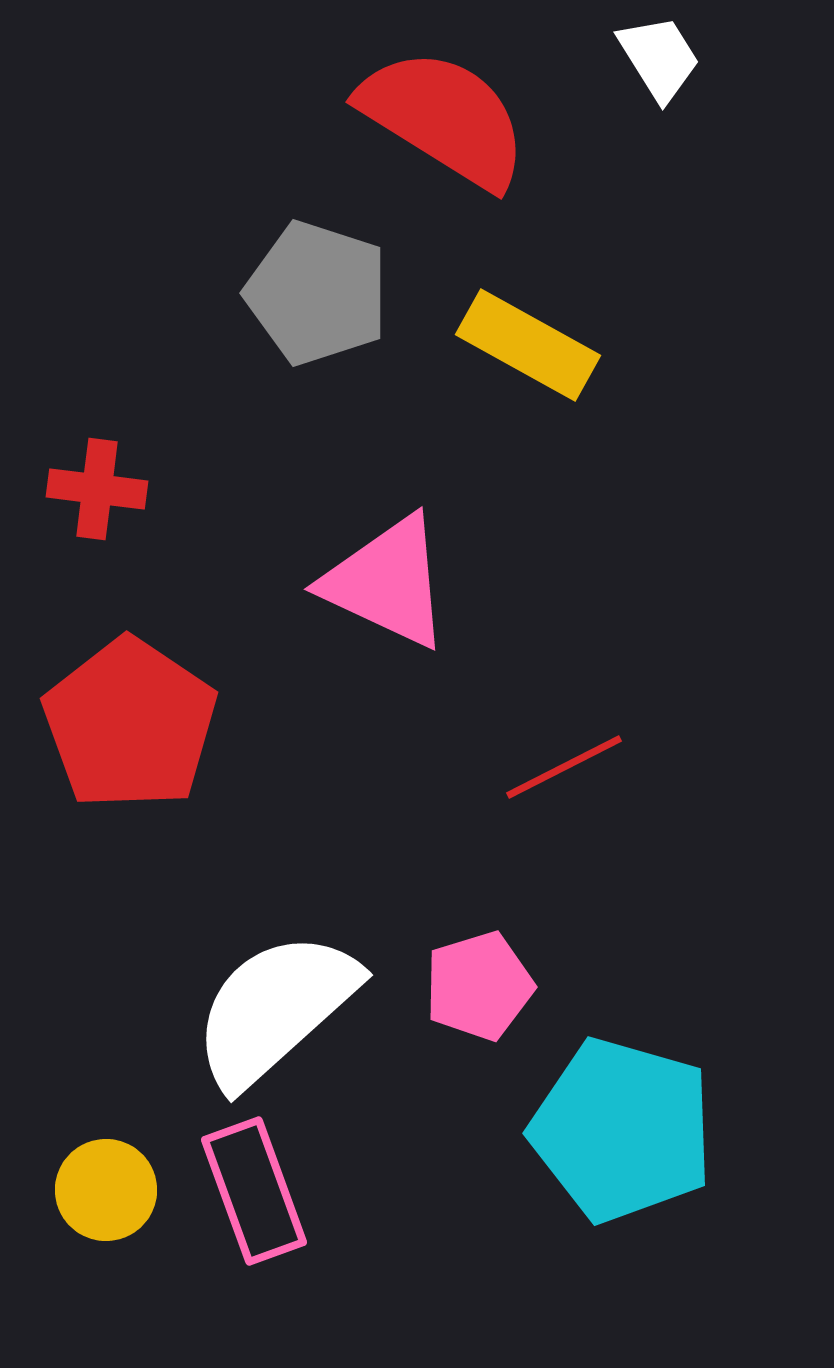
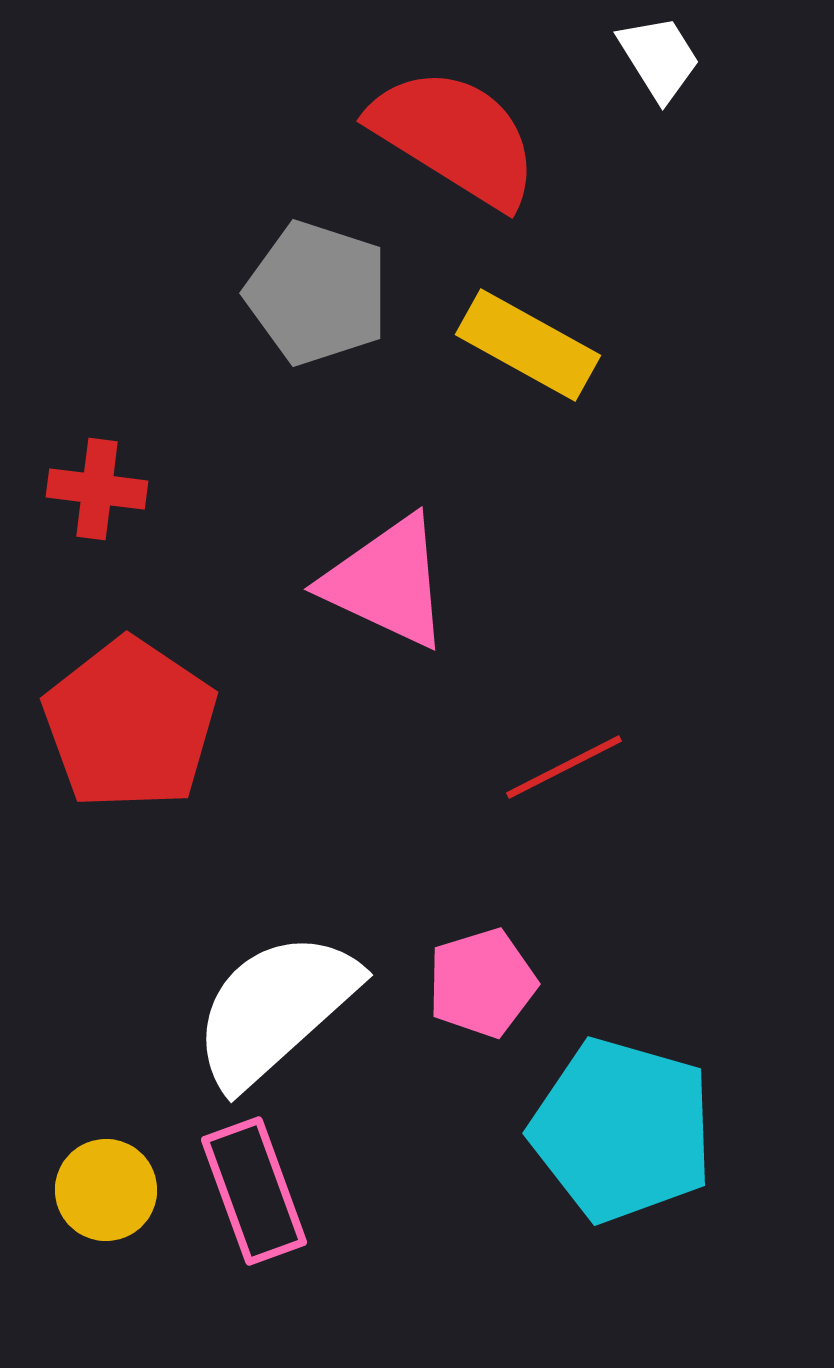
red semicircle: moved 11 px right, 19 px down
pink pentagon: moved 3 px right, 3 px up
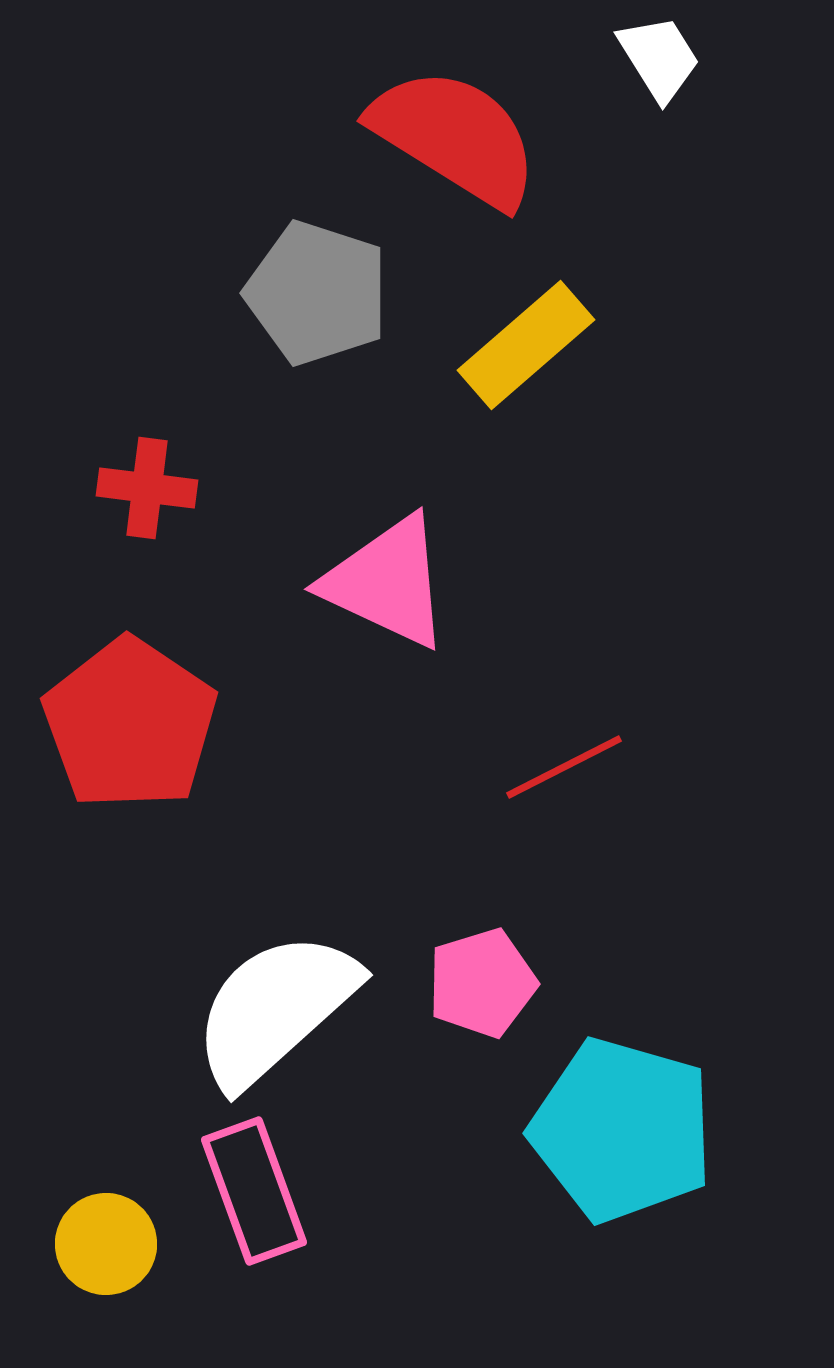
yellow rectangle: moved 2 px left; rotated 70 degrees counterclockwise
red cross: moved 50 px right, 1 px up
yellow circle: moved 54 px down
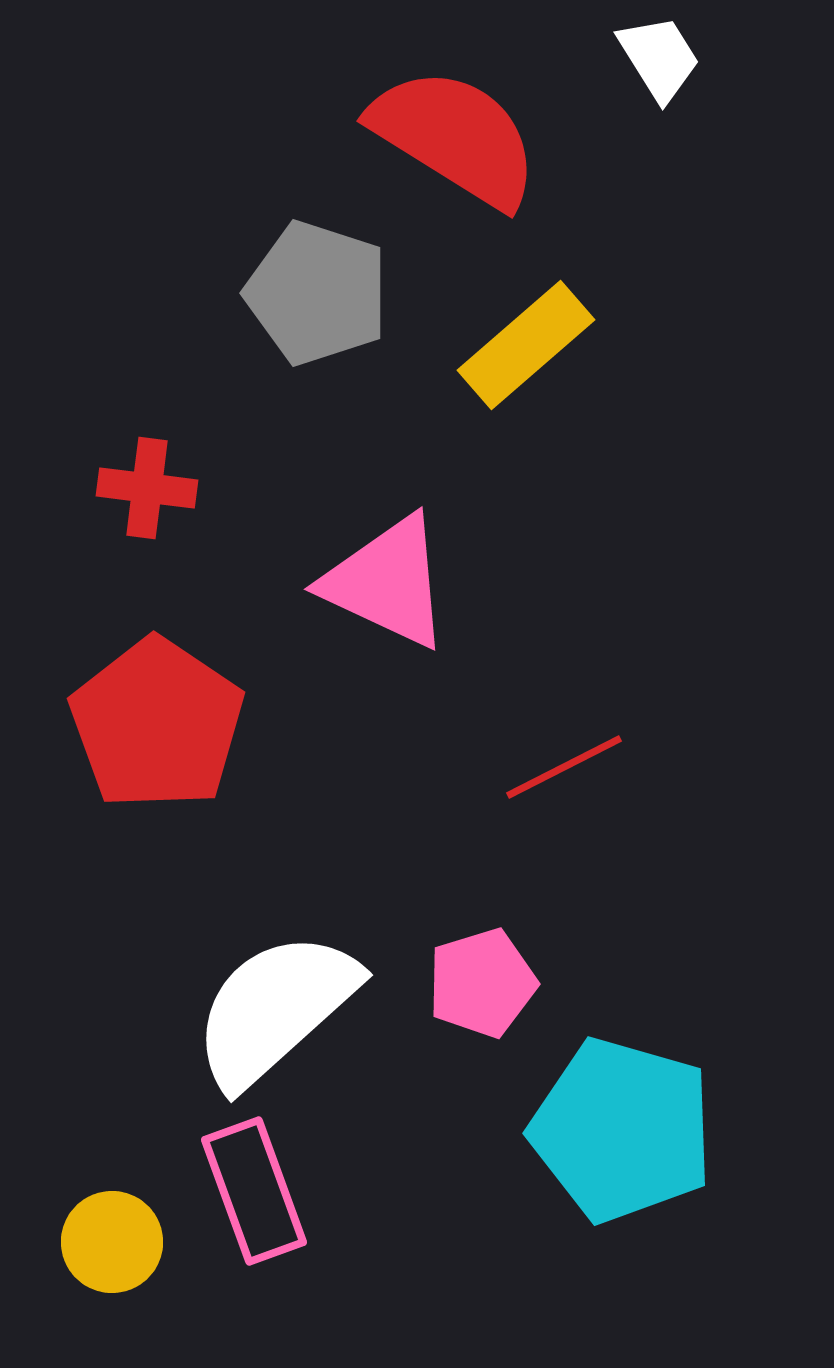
red pentagon: moved 27 px right
yellow circle: moved 6 px right, 2 px up
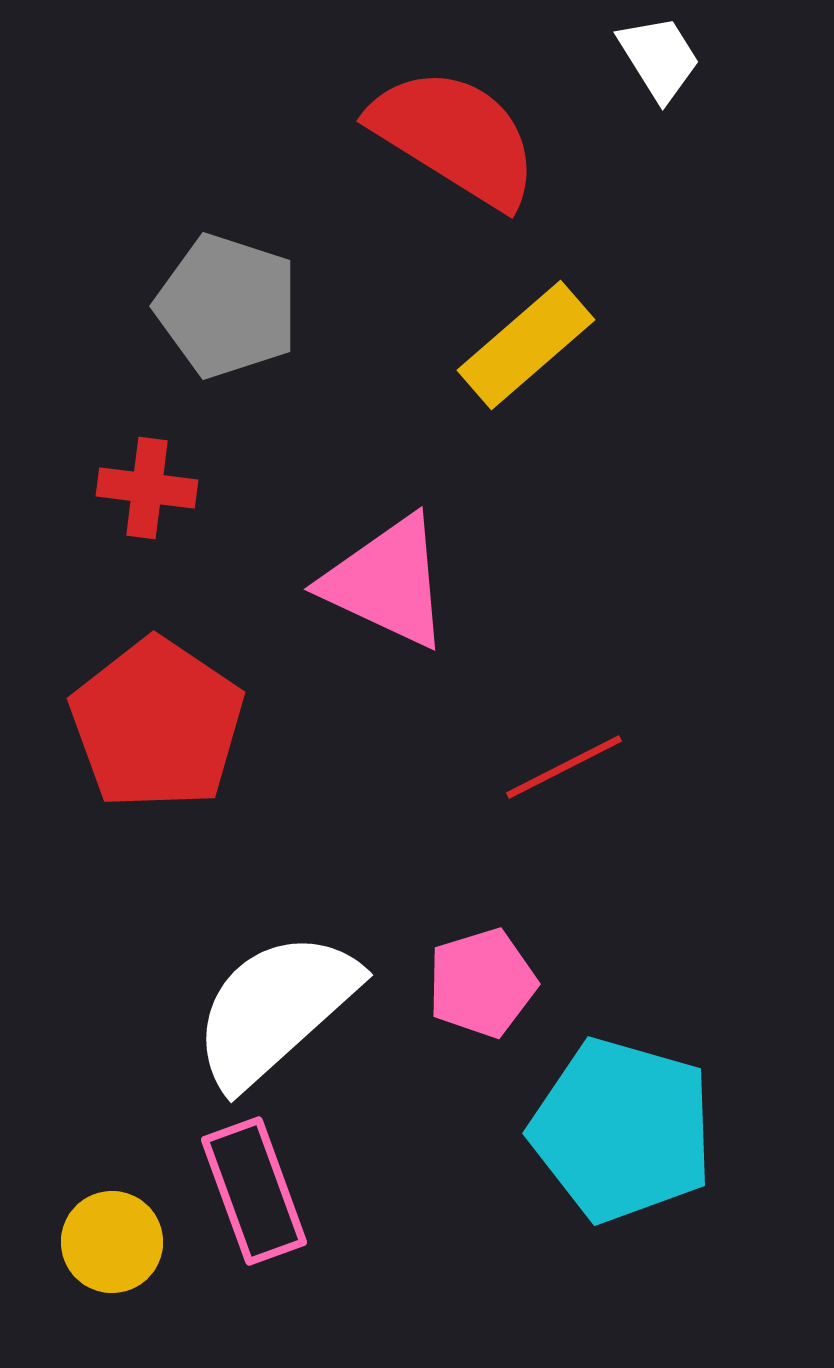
gray pentagon: moved 90 px left, 13 px down
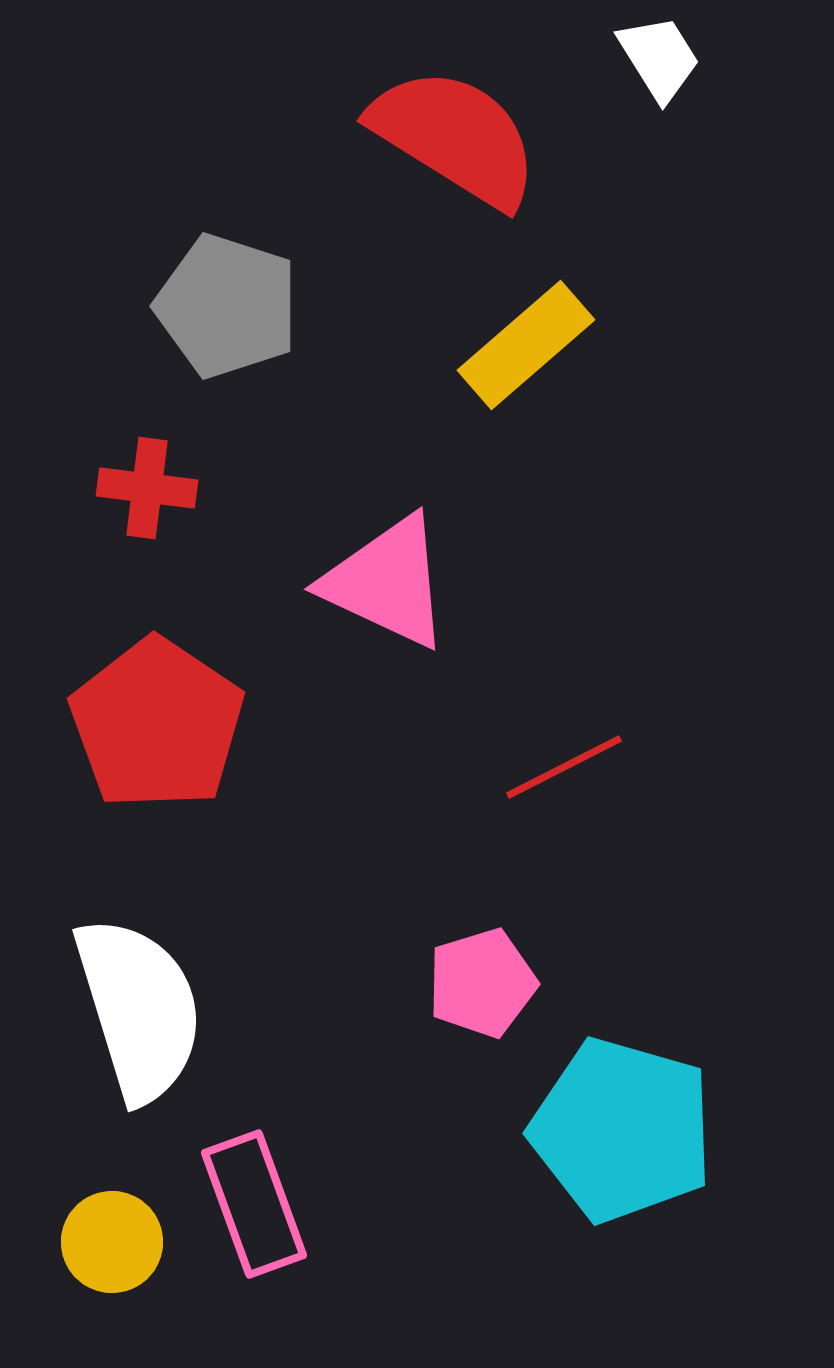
white semicircle: moved 136 px left; rotated 115 degrees clockwise
pink rectangle: moved 13 px down
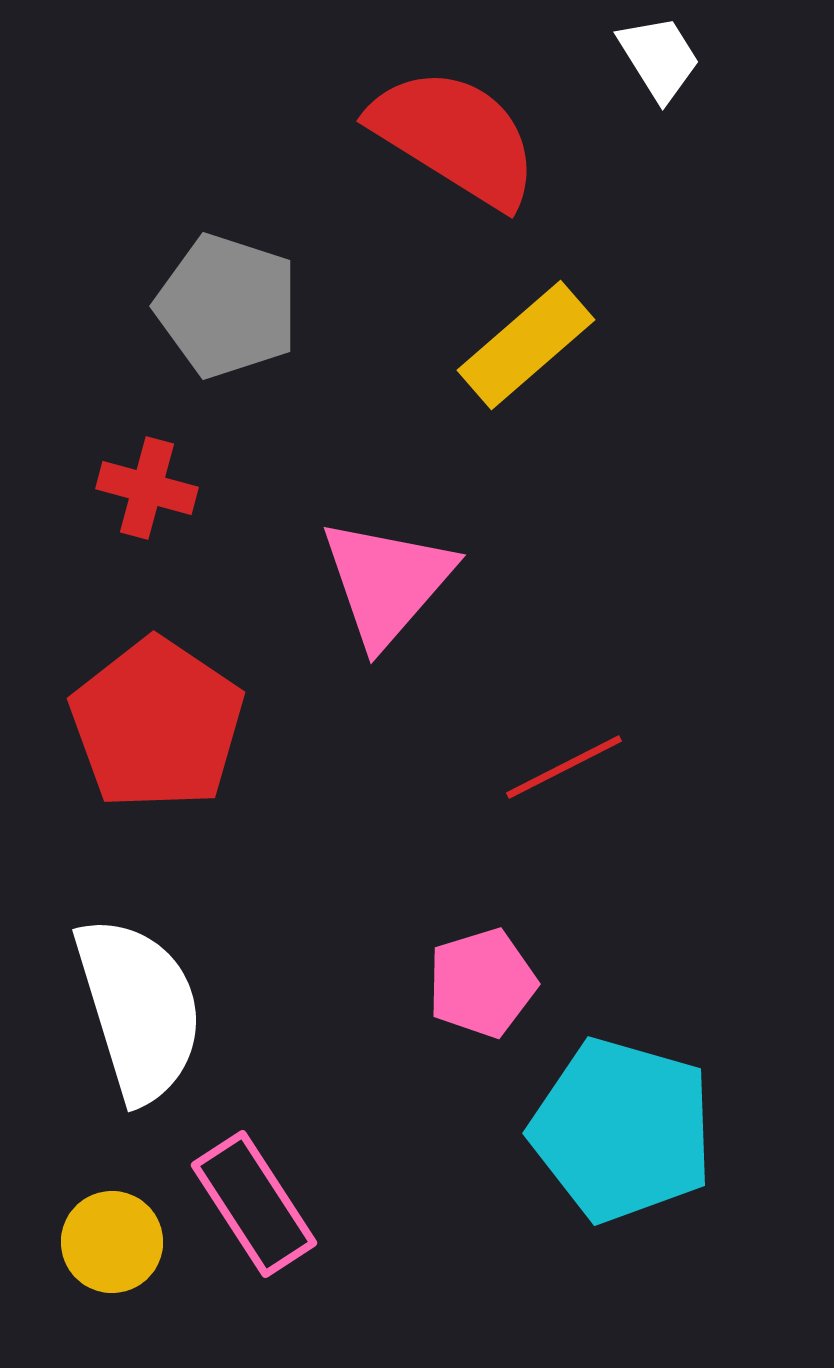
red cross: rotated 8 degrees clockwise
pink triangle: rotated 46 degrees clockwise
pink rectangle: rotated 13 degrees counterclockwise
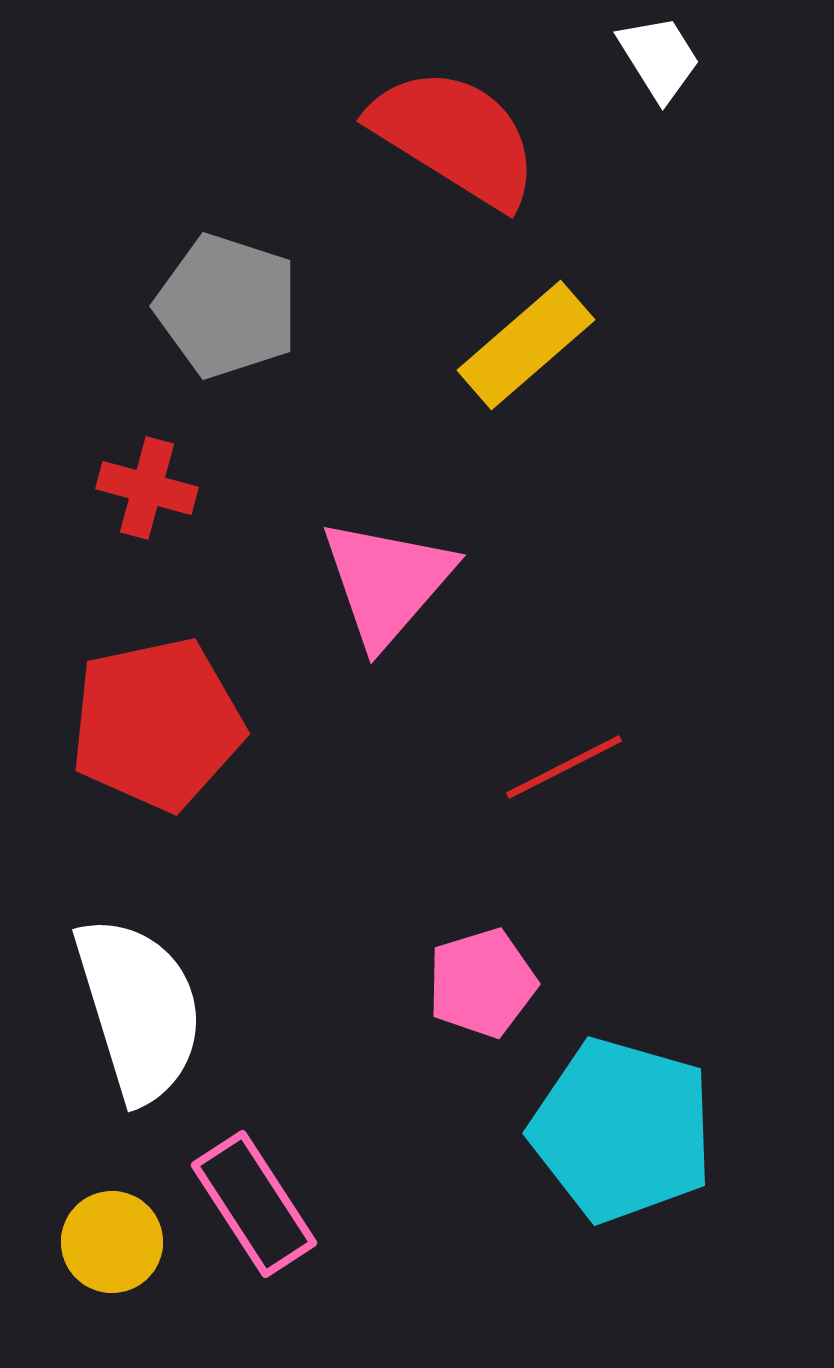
red pentagon: rotated 26 degrees clockwise
